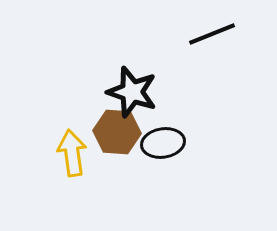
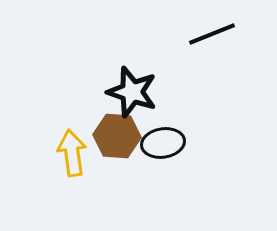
brown hexagon: moved 4 px down
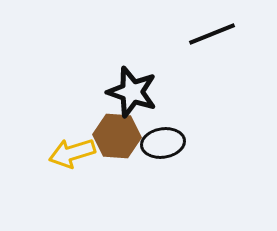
yellow arrow: rotated 99 degrees counterclockwise
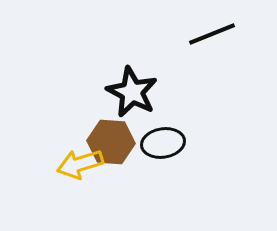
black star: rotated 9 degrees clockwise
brown hexagon: moved 6 px left, 6 px down
yellow arrow: moved 8 px right, 11 px down
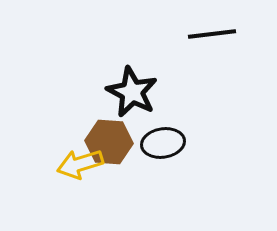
black line: rotated 15 degrees clockwise
brown hexagon: moved 2 px left
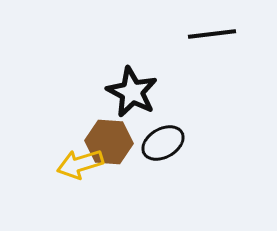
black ellipse: rotated 21 degrees counterclockwise
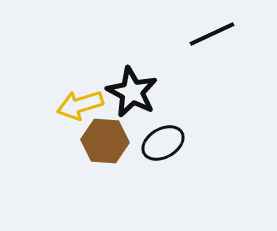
black line: rotated 18 degrees counterclockwise
brown hexagon: moved 4 px left, 1 px up
yellow arrow: moved 59 px up
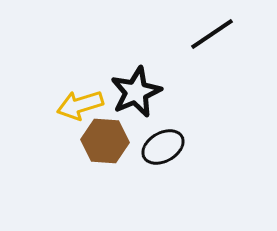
black line: rotated 9 degrees counterclockwise
black star: moved 4 px right; rotated 21 degrees clockwise
black ellipse: moved 4 px down
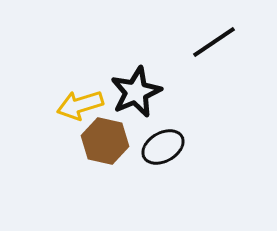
black line: moved 2 px right, 8 px down
brown hexagon: rotated 9 degrees clockwise
